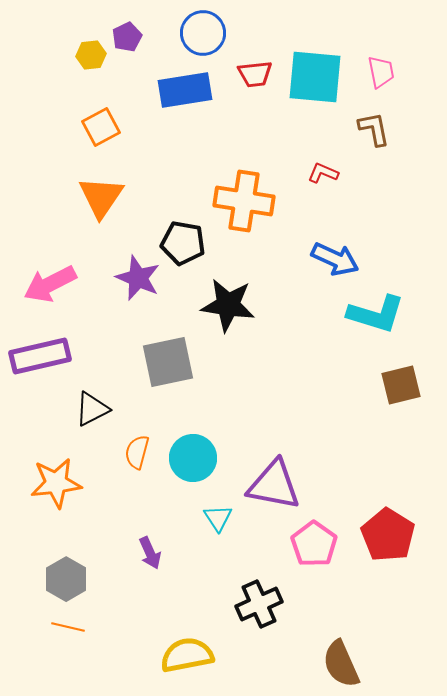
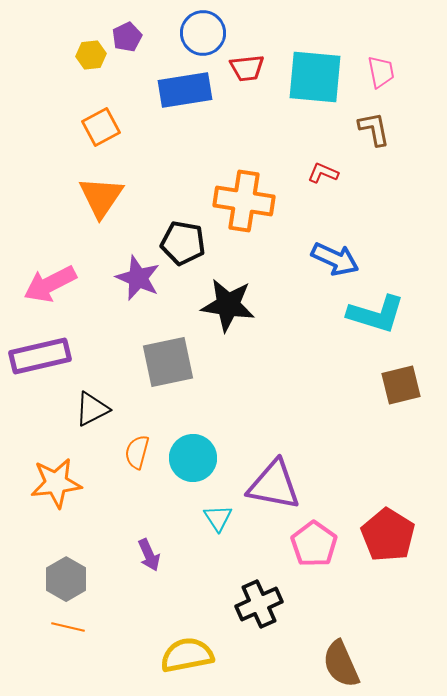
red trapezoid: moved 8 px left, 6 px up
purple arrow: moved 1 px left, 2 px down
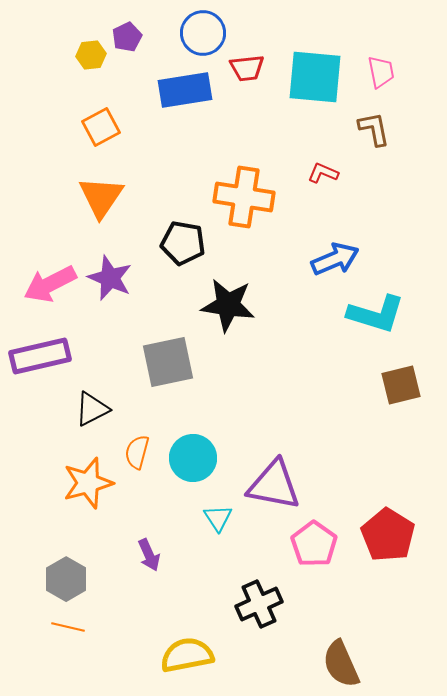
orange cross: moved 4 px up
blue arrow: rotated 48 degrees counterclockwise
purple star: moved 28 px left
orange star: moved 32 px right; rotated 9 degrees counterclockwise
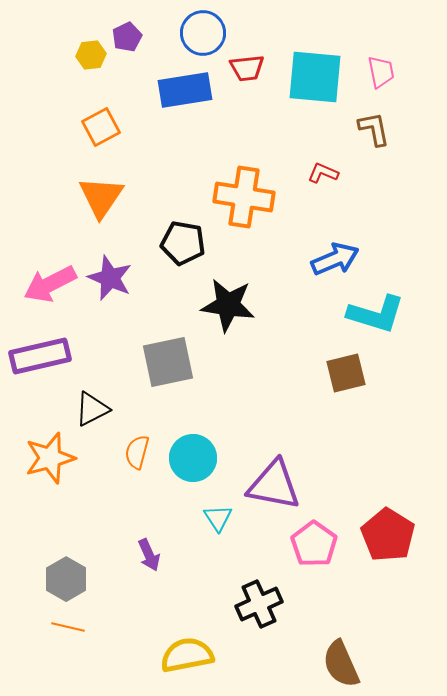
brown square: moved 55 px left, 12 px up
orange star: moved 38 px left, 25 px up
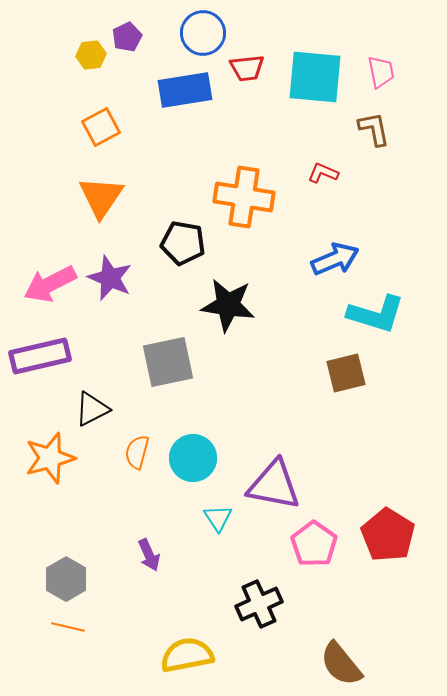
brown semicircle: rotated 15 degrees counterclockwise
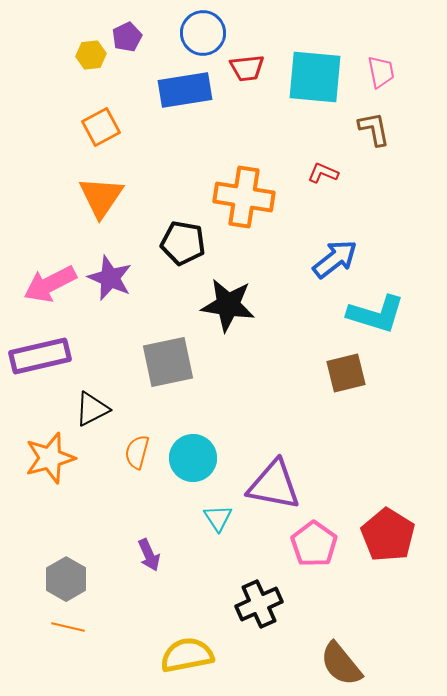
blue arrow: rotated 15 degrees counterclockwise
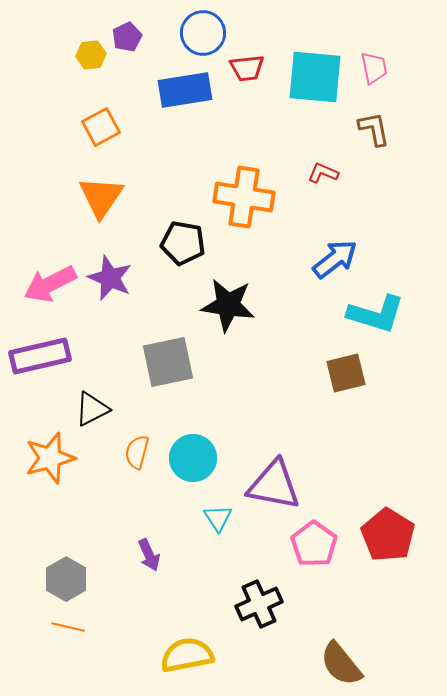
pink trapezoid: moved 7 px left, 4 px up
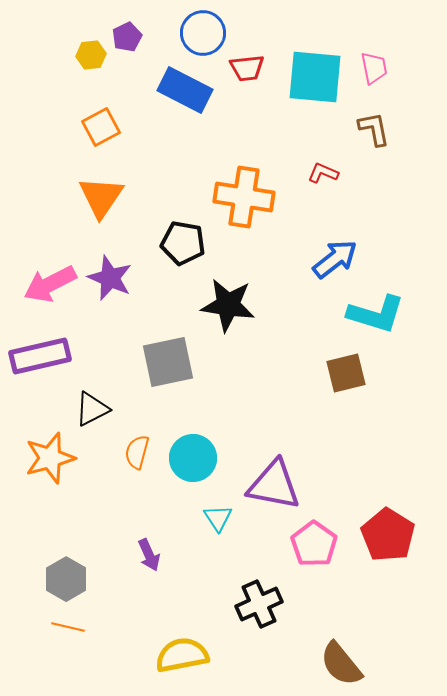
blue rectangle: rotated 36 degrees clockwise
yellow semicircle: moved 5 px left
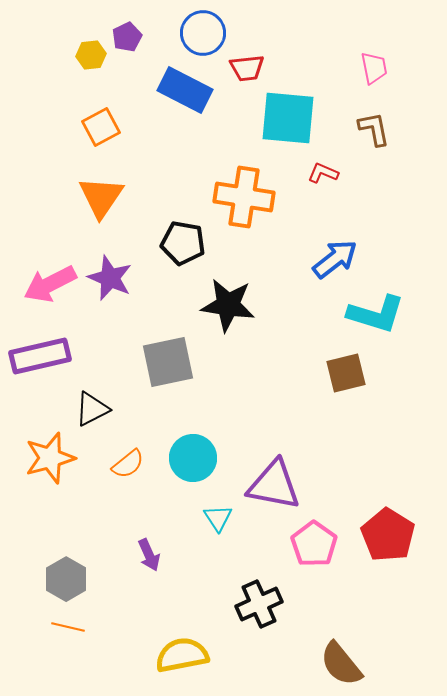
cyan square: moved 27 px left, 41 px down
orange semicircle: moved 9 px left, 12 px down; rotated 144 degrees counterclockwise
